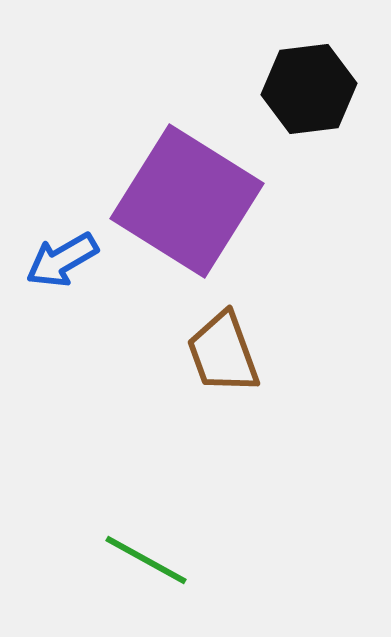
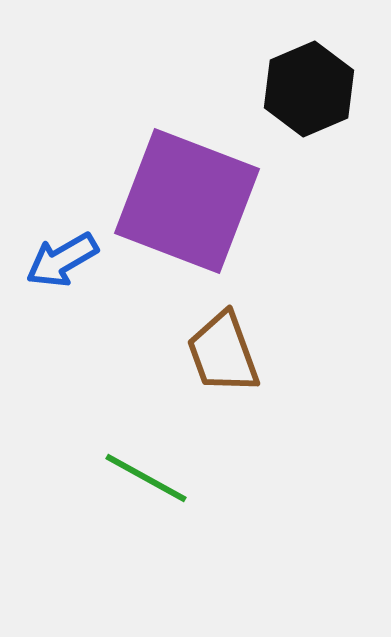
black hexagon: rotated 16 degrees counterclockwise
purple square: rotated 11 degrees counterclockwise
green line: moved 82 px up
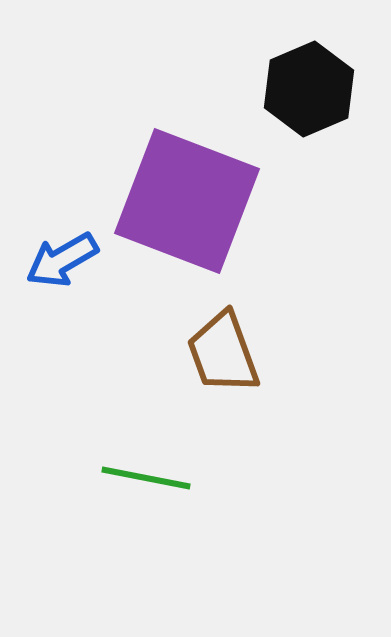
green line: rotated 18 degrees counterclockwise
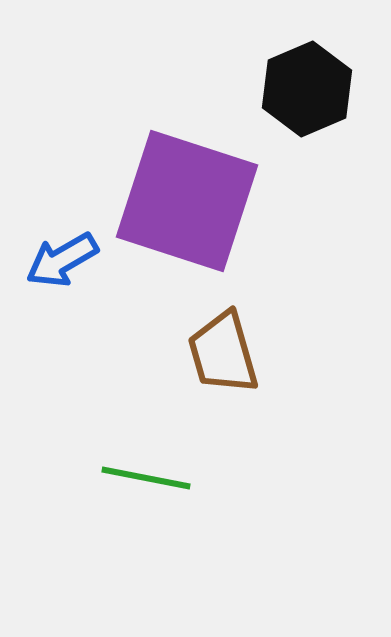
black hexagon: moved 2 px left
purple square: rotated 3 degrees counterclockwise
brown trapezoid: rotated 4 degrees clockwise
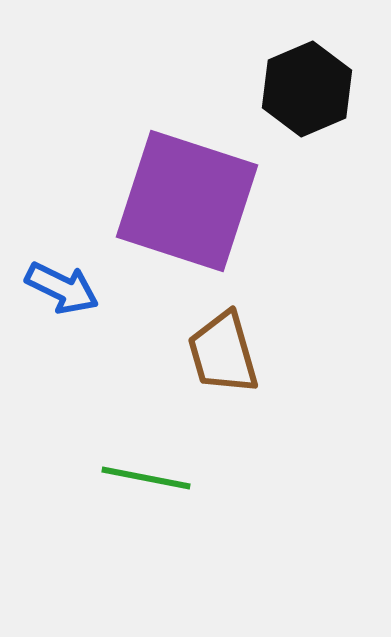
blue arrow: moved 28 px down; rotated 124 degrees counterclockwise
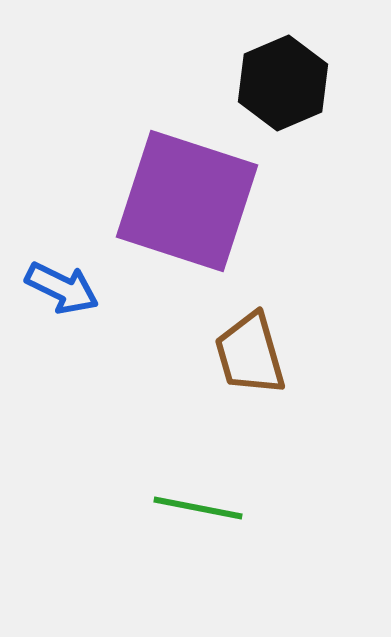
black hexagon: moved 24 px left, 6 px up
brown trapezoid: moved 27 px right, 1 px down
green line: moved 52 px right, 30 px down
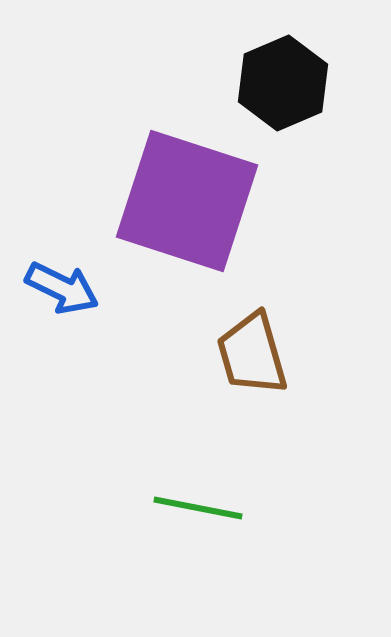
brown trapezoid: moved 2 px right
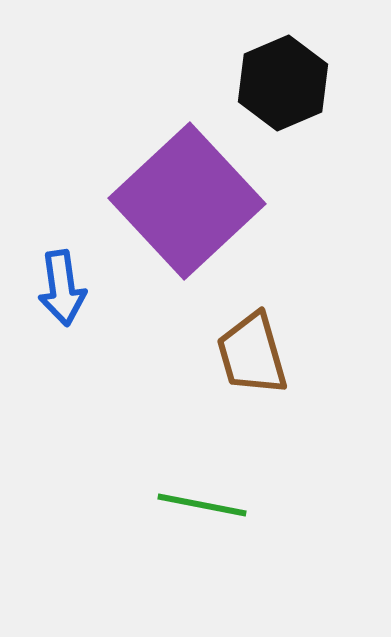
purple square: rotated 29 degrees clockwise
blue arrow: rotated 56 degrees clockwise
green line: moved 4 px right, 3 px up
